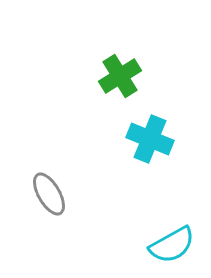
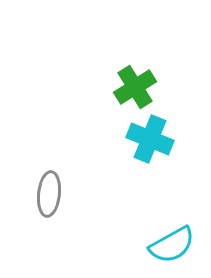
green cross: moved 15 px right, 11 px down
gray ellipse: rotated 36 degrees clockwise
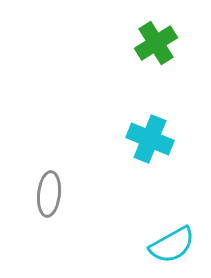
green cross: moved 21 px right, 44 px up
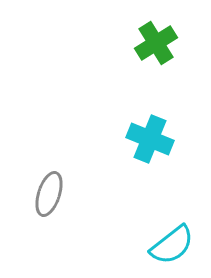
gray ellipse: rotated 12 degrees clockwise
cyan semicircle: rotated 9 degrees counterclockwise
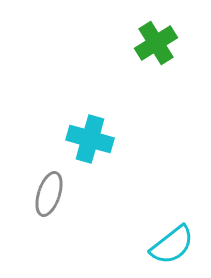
cyan cross: moved 60 px left; rotated 6 degrees counterclockwise
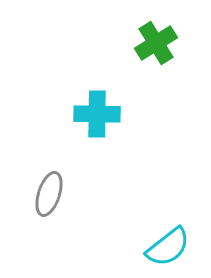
cyan cross: moved 7 px right, 25 px up; rotated 15 degrees counterclockwise
cyan semicircle: moved 4 px left, 2 px down
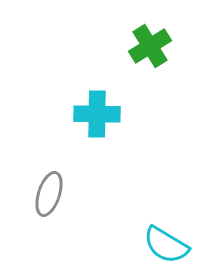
green cross: moved 6 px left, 3 px down
cyan semicircle: moved 2 px left, 2 px up; rotated 69 degrees clockwise
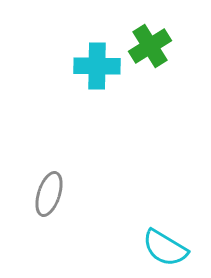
cyan cross: moved 48 px up
cyan semicircle: moved 1 px left, 3 px down
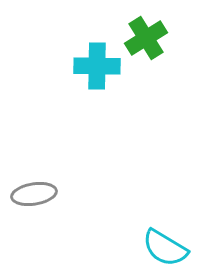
green cross: moved 4 px left, 8 px up
gray ellipse: moved 15 px left; rotated 63 degrees clockwise
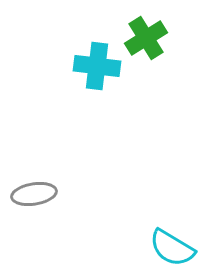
cyan cross: rotated 6 degrees clockwise
cyan semicircle: moved 7 px right
